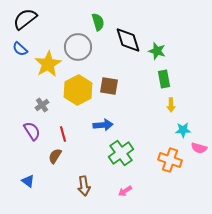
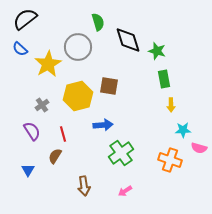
yellow hexagon: moved 6 px down; rotated 12 degrees clockwise
blue triangle: moved 11 px up; rotated 24 degrees clockwise
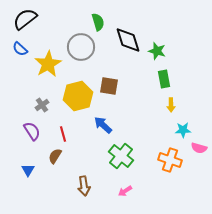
gray circle: moved 3 px right
blue arrow: rotated 132 degrees counterclockwise
green cross: moved 3 px down; rotated 15 degrees counterclockwise
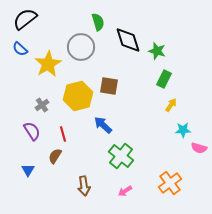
green rectangle: rotated 36 degrees clockwise
yellow arrow: rotated 144 degrees counterclockwise
orange cross: moved 23 px down; rotated 35 degrees clockwise
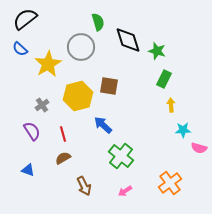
yellow arrow: rotated 40 degrees counterclockwise
brown semicircle: moved 8 px right, 2 px down; rotated 28 degrees clockwise
blue triangle: rotated 40 degrees counterclockwise
brown arrow: rotated 18 degrees counterclockwise
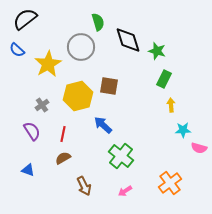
blue semicircle: moved 3 px left, 1 px down
red line: rotated 28 degrees clockwise
